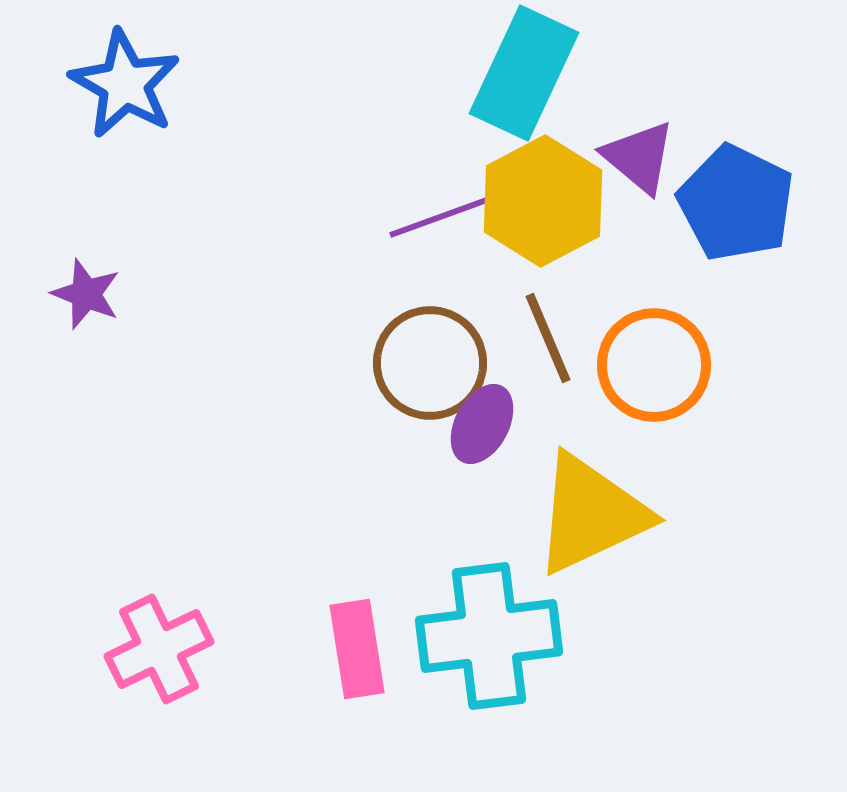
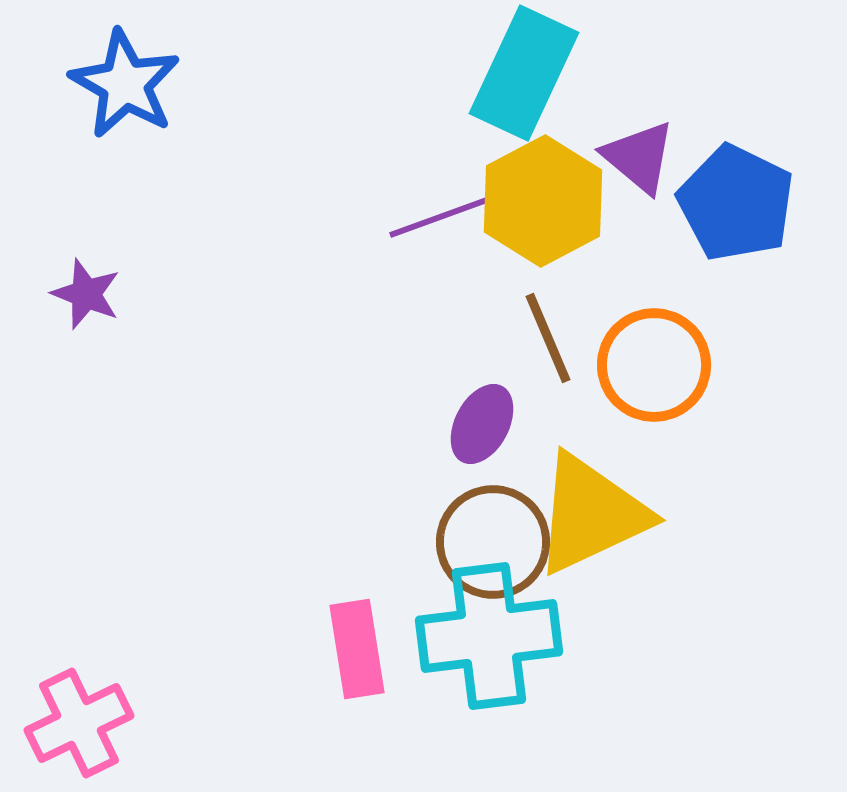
brown circle: moved 63 px right, 179 px down
pink cross: moved 80 px left, 74 px down
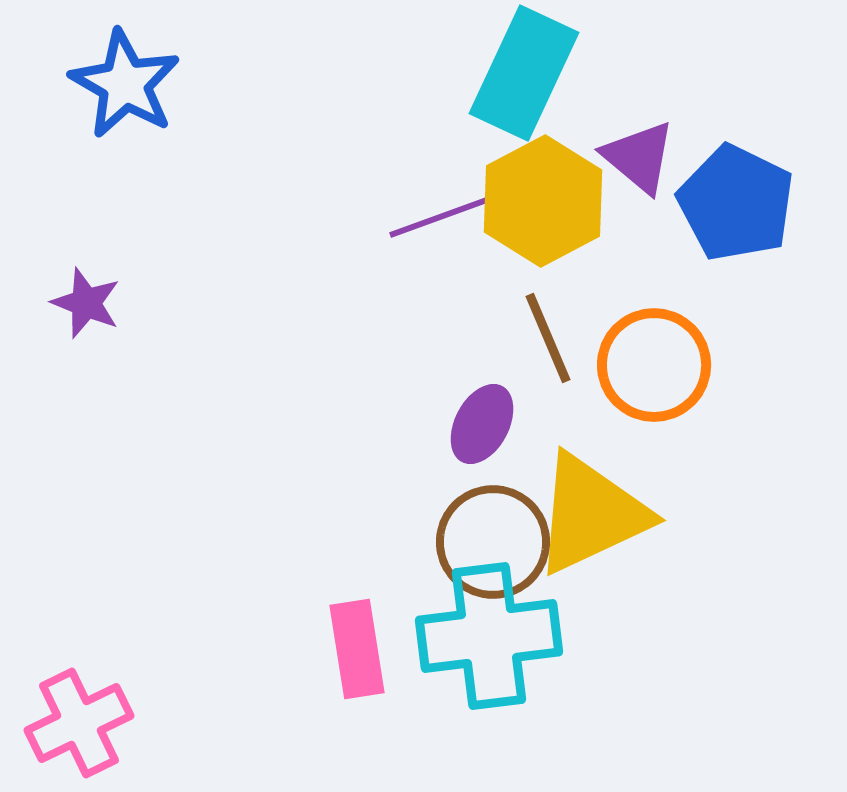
purple star: moved 9 px down
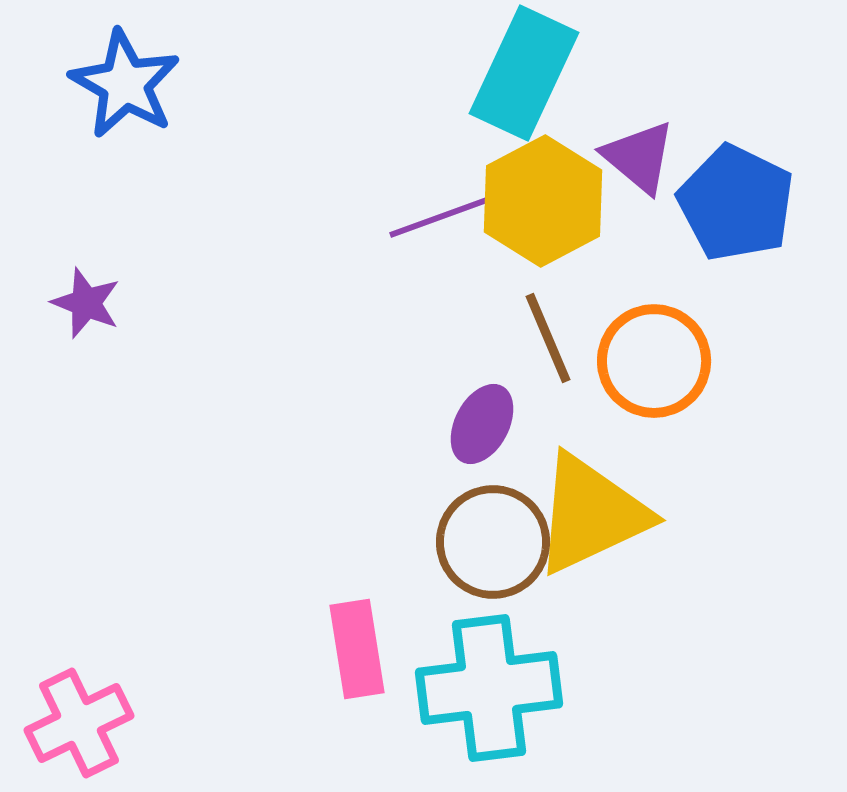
orange circle: moved 4 px up
cyan cross: moved 52 px down
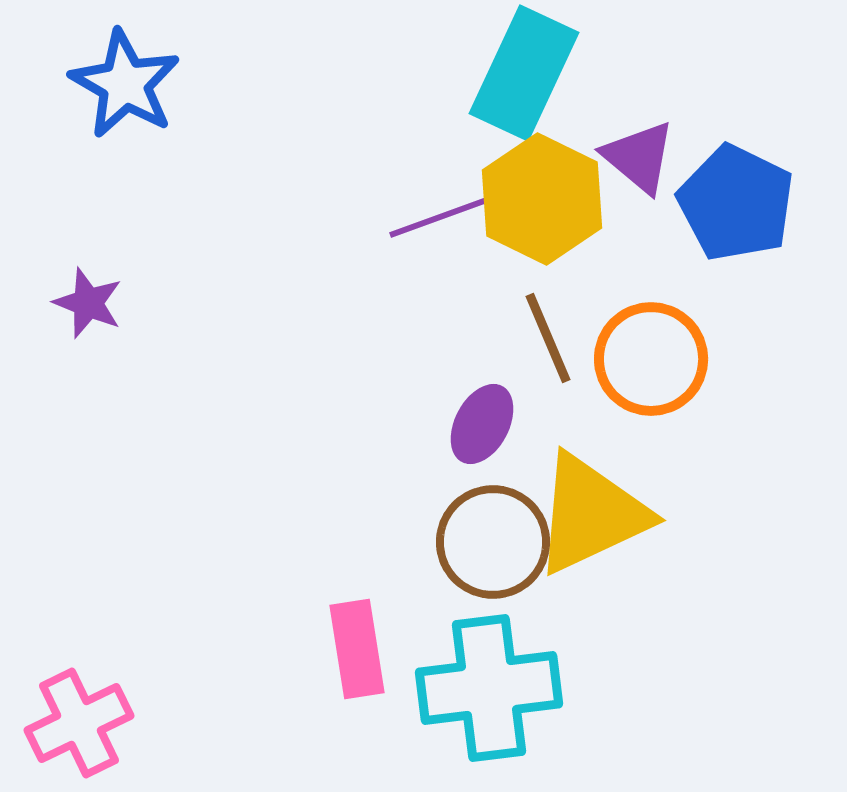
yellow hexagon: moved 1 px left, 2 px up; rotated 6 degrees counterclockwise
purple star: moved 2 px right
orange circle: moved 3 px left, 2 px up
